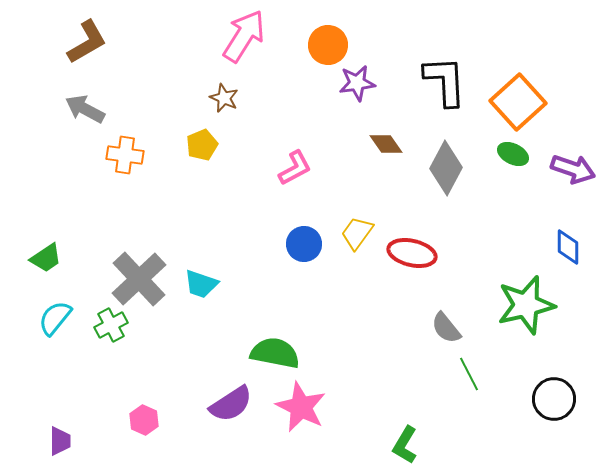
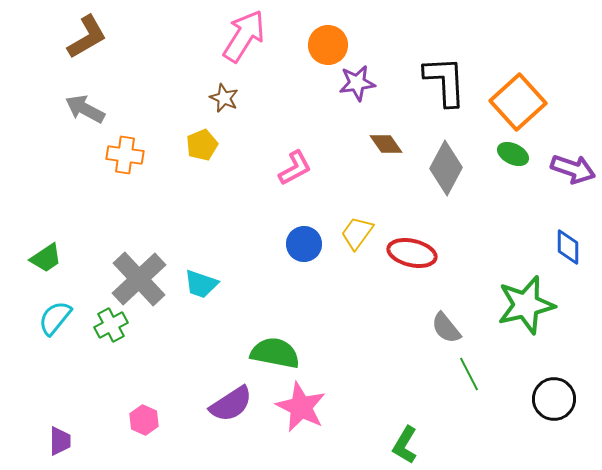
brown L-shape: moved 5 px up
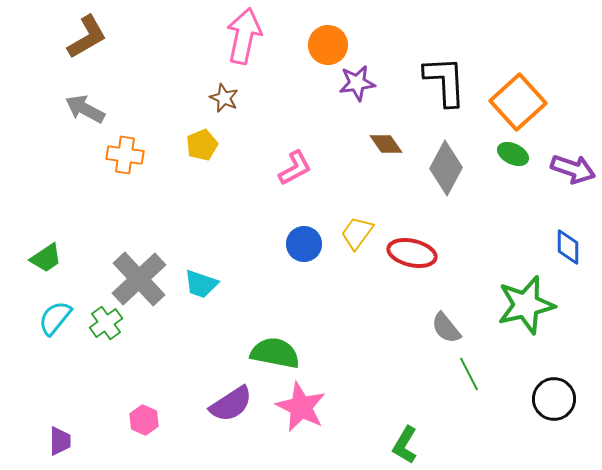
pink arrow: rotated 20 degrees counterclockwise
green cross: moved 5 px left, 2 px up; rotated 8 degrees counterclockwise
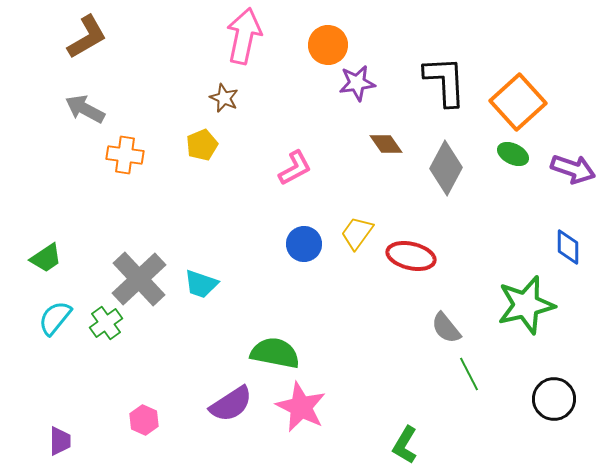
red ellipse: moved 1 px left, 3 px down
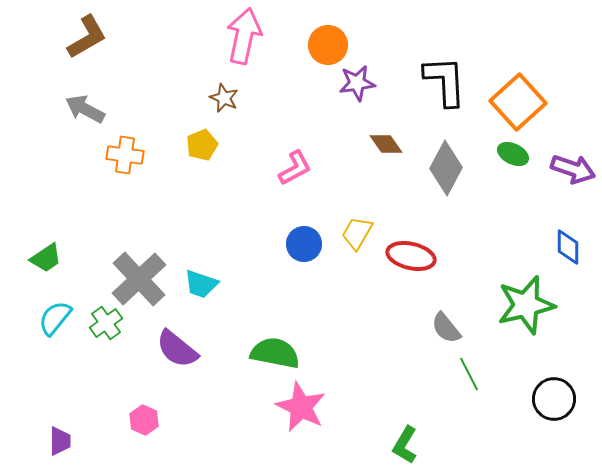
yellow trapezoid: rotated 6 degrees counterclockwise
purple semicircle: moved 54 px left, 55 px up; rotated 72 degrees clockwise
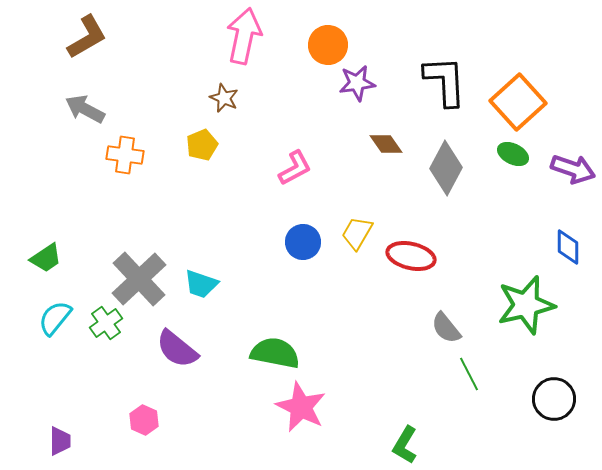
blue circle: moved 1 px left, 2 px up
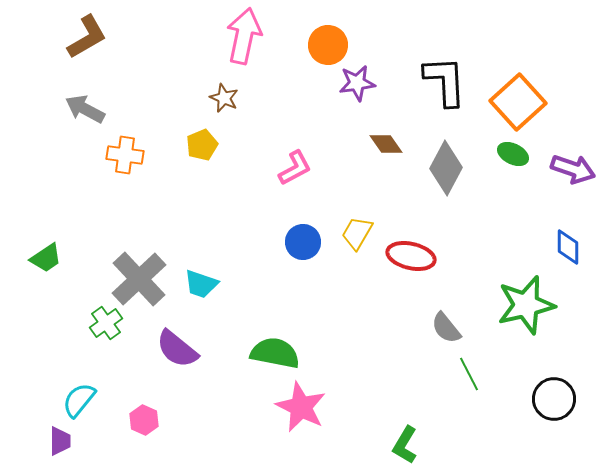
cyan semicircle: moved 24 px right, 82 px down
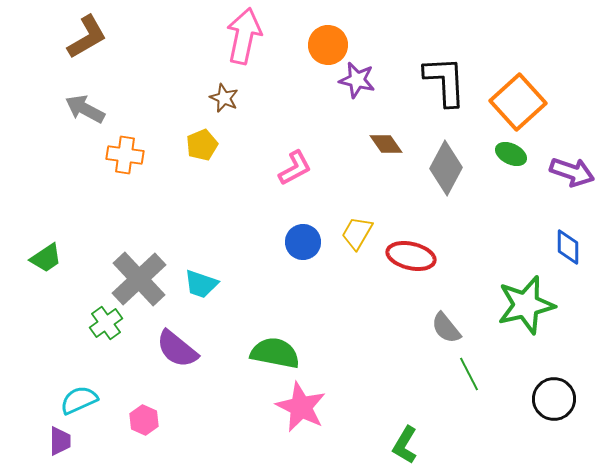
purple star: moved 3 px up; rotated 21 degrees clockwise
green ellipse: moved 2 px left
purple arrow: moved 1 px left, 3 px down
cyan semicircle: rotated 27 degrees clockwise
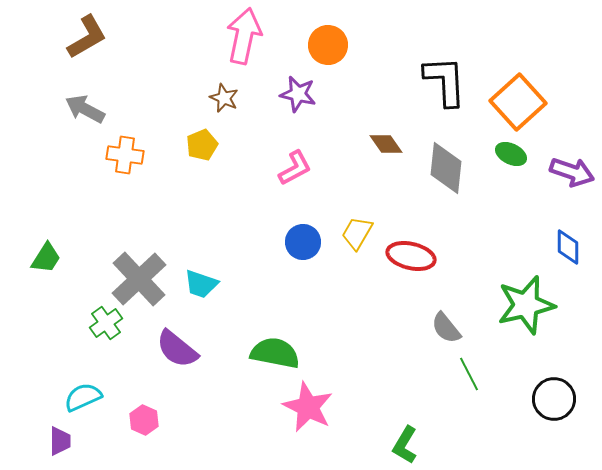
purple star: moved 59 px left, 14 px down
gray diamond: rotated 22 degrees counterclockwise
green trapezoid: rotated 24 degrees counterclockwise
cyan semicircle: moved 4 px right, 3 px up
pink star: moved 7 px right
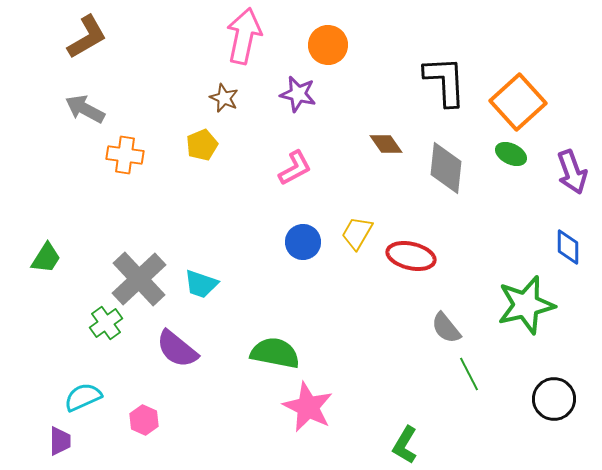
purple arrow: rotated 51 degrees clockwise
